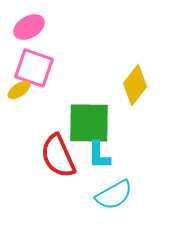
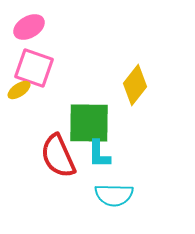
cyan L-shape: moved 1 px up
cyan semicircle: rotated 30 degrees clockwise
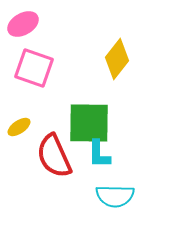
pink ellipse: moved 6 px left, 3 px up
yellow diamond: moved 18 px left, 26 px up
yellow ellipse: moved 37 px down
red semicircle: moved 4 px left
cyan semicircle: moved 1 px right, 1 px down
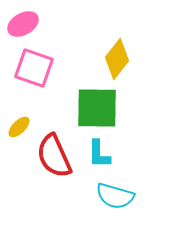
green square: moved 8 px right, 15 px up
yellow ellipse: rotated 10 degrees counterclockwise
cyan semicircle: rotated 15 degrees clockwise
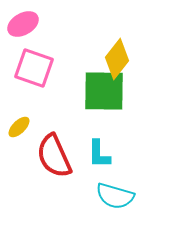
green square: moved 7 px right, 17 px up
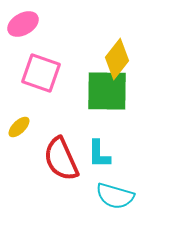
pink square: moved 7 px right, 5 px down
green square: moved 3 px right
red semicircle: moved 7 px right, 3 px down
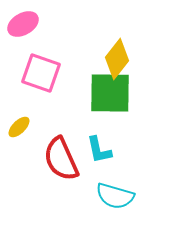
green square: moved 3 px right, 2 px down
cyan L-shape: moved 4 px up; rotated 12 degrees counterclockwise
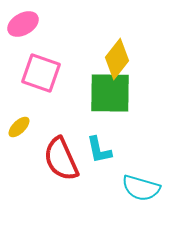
cyan semicircle: moved 26 px right, 8 px up
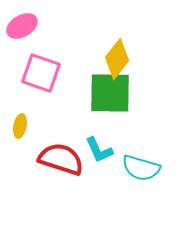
pink ellipse: moved 1 px left, 2 px down
yellow ellipse: moved 1 px right, 1 px up; rotated 35 degrees counterclockwise
cyan L-shape: rotated 12 degrees counterclockwise
red semicircle: rotated 132 degrees clockwise
cyan semicircle: moved 20 px up
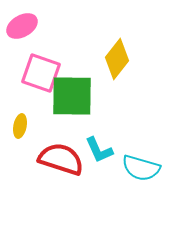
green square: moved 38 px left, 3 px down
